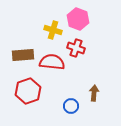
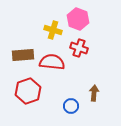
red cross: moved 3 px right
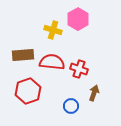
pink hexagon: rotated 10 degrees clockwise
red cross: moved 21 px down
brown arrow: rotated 14 degrees clockwise
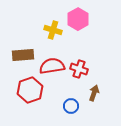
red semicircle: moved 4 px down; rotated 15 degrees counterclockwise
red hexagon: moved 2 px right, 1 px up
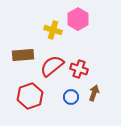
red semicircle: rotated 30 degrees counterclockwise
red hexagon: moved 6 px down
blue circle: moved 9 px up
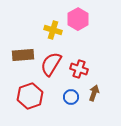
red semicircle: moved 1 px left, 2 px up; rotated 20 degrees counterclockwise
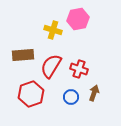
pink hexagon: rotated 20 degrees clockwise
red semicircle: moved 2 px down
red hexagon: moved 1 px right, 2 px up
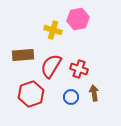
brown arrow: rotated 28 degrees counterclockwise
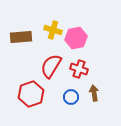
pink hexagon: moved 2 px left, 19 px down
brown rectangle: moved 2 px left, 18 px up
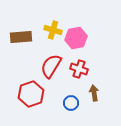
blue circle: moved 6 px down
